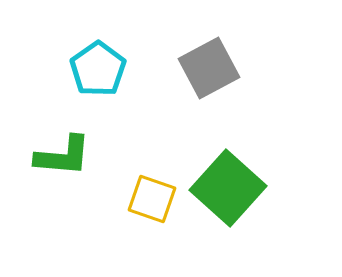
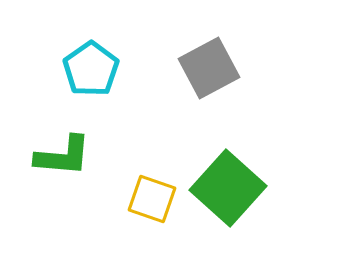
cyan pentagon: moved 7 px left
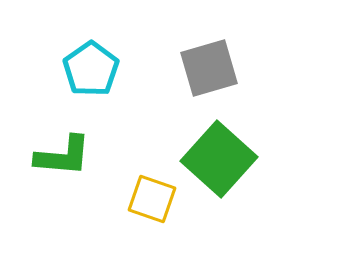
gray square: rotated 12 degrees clockwise
green square: moved 9 px left, 29 px up
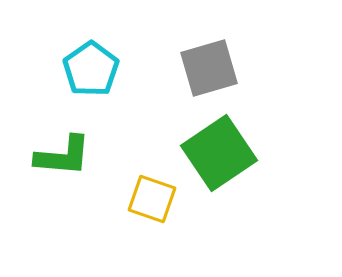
green square: moved 6 px up; rotated 14 degrees clockwise
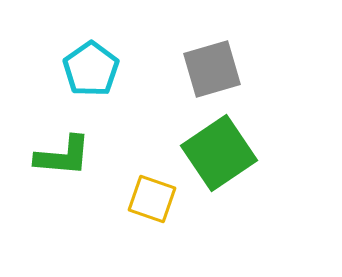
gray square: moved 3 px right, 1 px down
